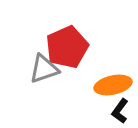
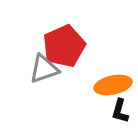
red pentagon: moved 3 px left, 1 px up
black L-shape: rotated 20 degrees counterclockwise
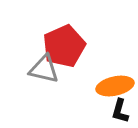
gray triangle: rotated 32 degrees clockwise
orange ellipse: moved 2 px right, 1 px down
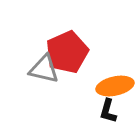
red pentagon: moved 3 px right, 6 px down
black L-shape: moved 12 px left
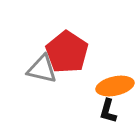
red pentagon: rotated 15 degrees counterclockwise
gray triangle: moved 2 px left
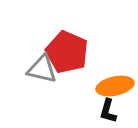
red pentagon: rotated 9 degrees counterclockwise
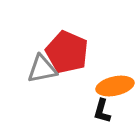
gray triangle: rotated 24 degrees counterclockwise
black L-shape: moved 6 px left
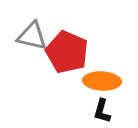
gray triangle: moved 10 px left, 33 px up; rotated 24 degrees clockwise
orange ellipse: moved 13 px left, 5 px up; rotated 15 degrees clockwise
